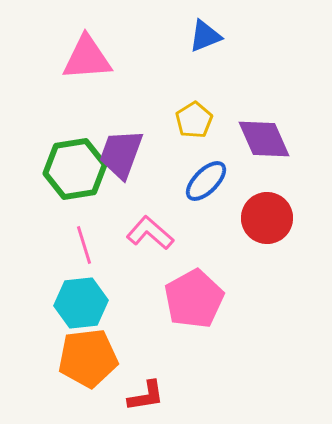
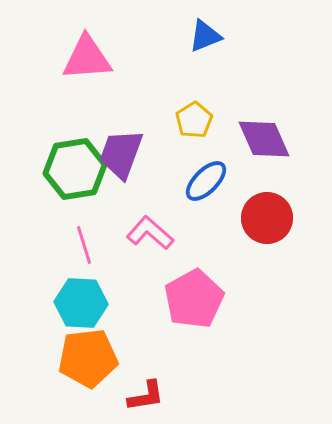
cyan hexagon: rotated 9 degrees clockwise
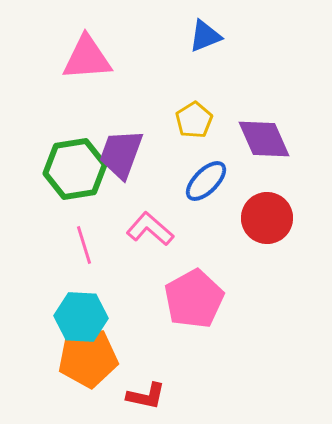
pink L-shape: moved 4 px up
cyan hexagon: moved 14 px down
red L-shape: rotated 21 degrees clockwise
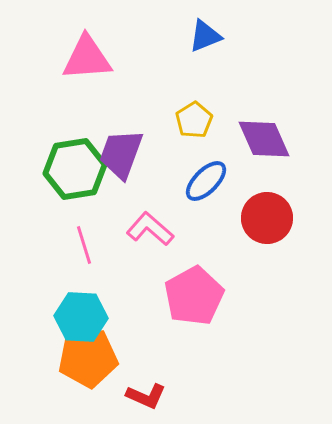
pink pentagon: moved 3 px up
red L-shape: rotated 12 degrees clockwise
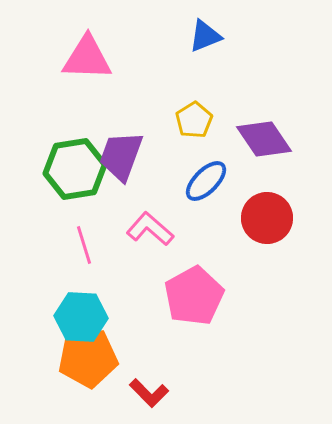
pink triangle: rotated 6 degrees clockwise
purple diamond: rotated 10 degrees counterclockwise
purple trapezoid: moved 2 px down
red L-shape: moved 3 px right, 3 px up; rotated 21 degrees clockwise
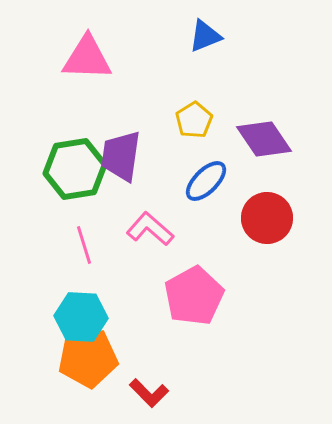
purple trapezoid: rotated 12 degrees counterclockwise
